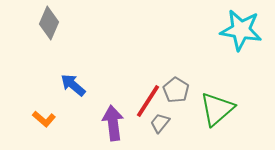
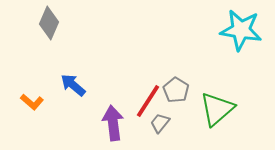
orange L-shape: moved 12 px left, 17 px up
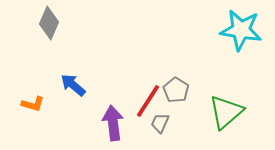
orange L-shape: moved 1 px right, 2 px down; rotated 25 degrees counterclockwise
green triangle: moved 9 px right, 3 px down
gray trapezoid: rotated 15 degrees counterclockwise
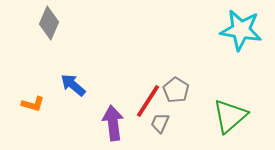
green triangle: moved 4 px right, 4 px down
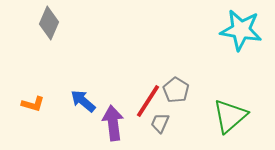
blue arrow: moved 10 px right, 16 px down
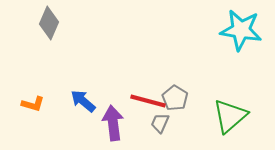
gray pentagon: moved 1 px left, 8 px down
red line: rotated 72 degrees clockwise
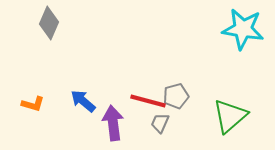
cyan star: moved 2 px right, 1 px up
gray pentagon: moved 1 px right, 2 px up; rotated 25 degrees clockwise
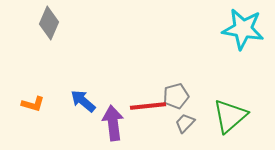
red line: moved 5 px down; rotated 21 degrees counterclockwise
gray trapezoid: moved 25 px right; rotated 20 degrees clockwise
